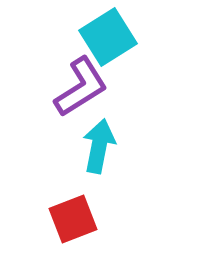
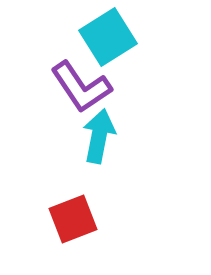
purple L-shape: rotated 88 degrees clockwise
cyan arrow: moved 10 px up
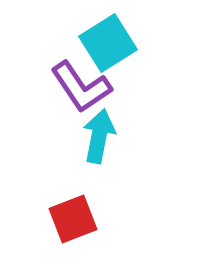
cyan square: moved 6 px down
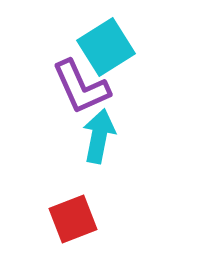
cyan square: moved 2 px left, 4 px down
purple L-shape: rotated 10 degrees clockwise
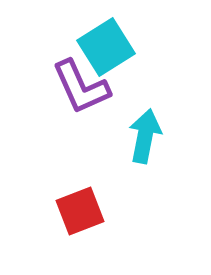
cyan arrow: moved 46 px right
red square: moved 7 px right, 8 px up
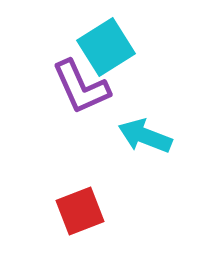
cyan arrow: rotated 80 degrees counterclockwise
